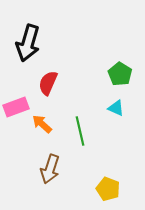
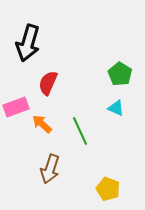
green line: rotated 12 degrees counterclockwise
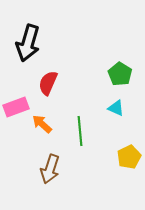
green line: rotated 20 degrees clockwise
yellow pentagon: moved 21 px right, 32 px up; rotated 25 degrees clockwise
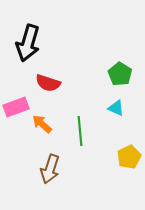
red semicircle: rotated 95 degrees counterclockwise
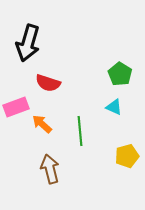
cyan triangle: moved 2 px left, 1 px up
yellow pentagon: moved 2 px left, 1 px up; rotated 10 degrees clockwise
brown arrow: rotated 148 degrees clockwise
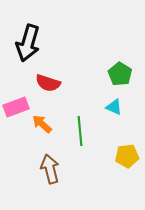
yellow pentagon: rotated 10 degrees clockwise
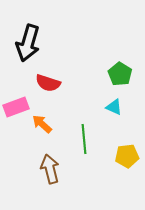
green line: moved 4 px right, 8 px down
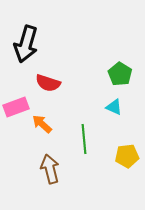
black arrow: moved 2 px left, 1 px down
